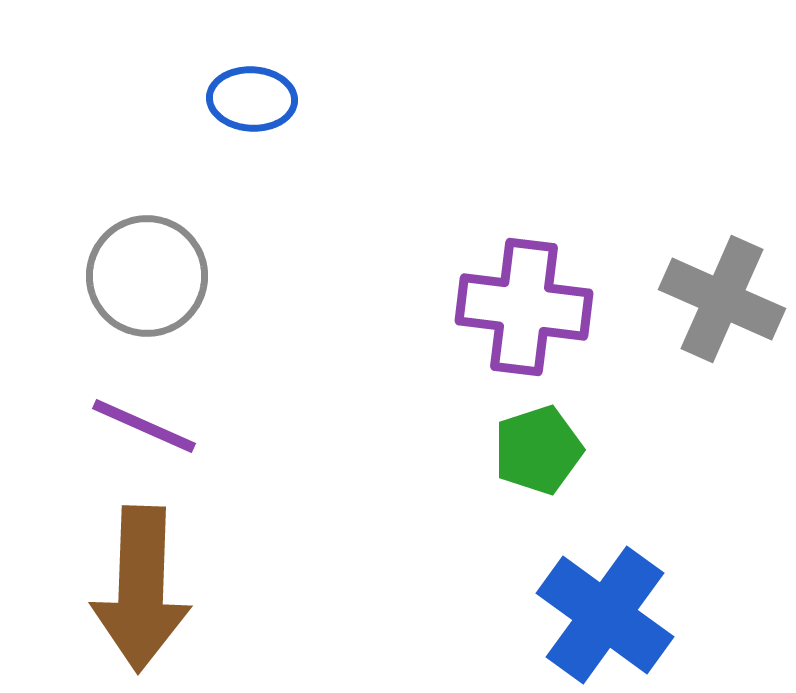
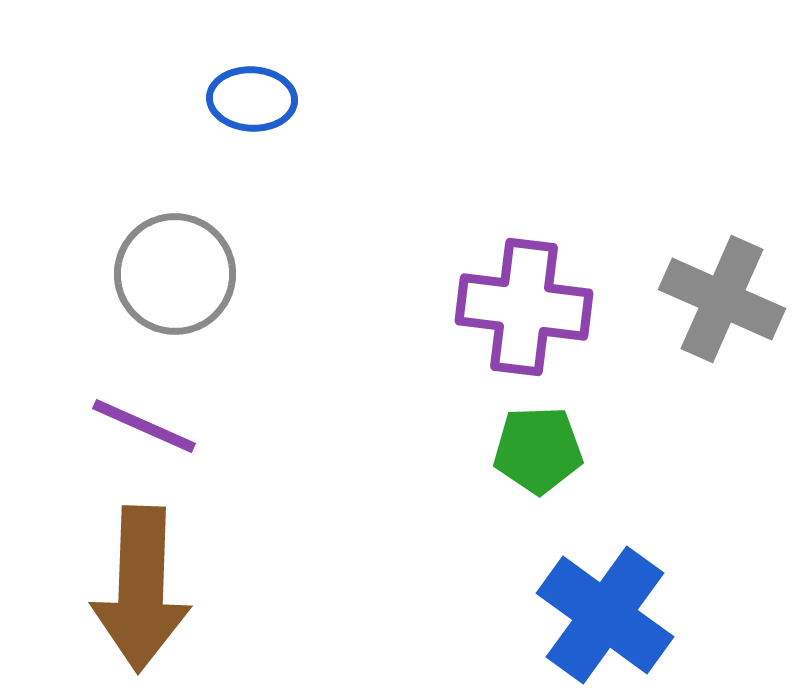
gray circle: moved 28 px right, 2 px up
green pentagon: rotated 16 degrees clockwise
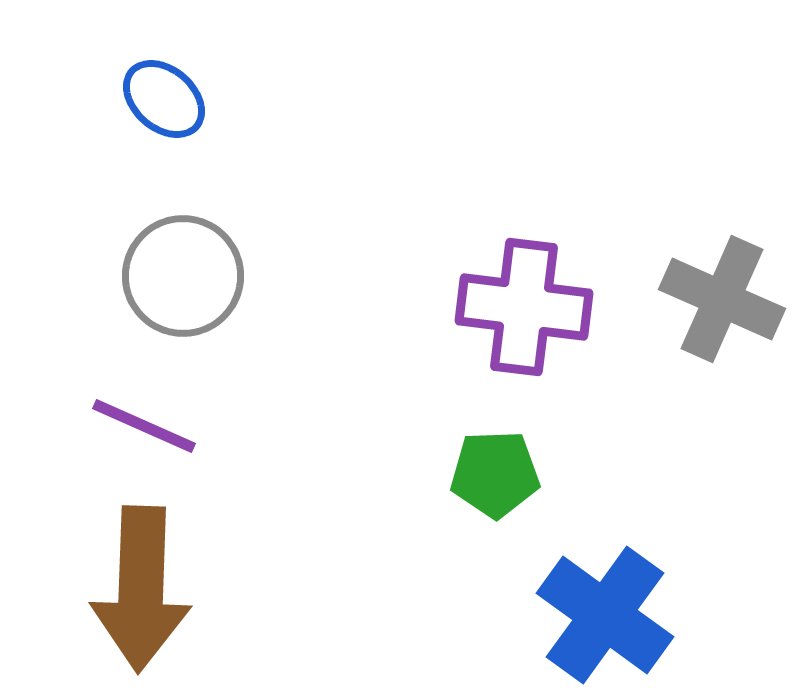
blue ellipse: moved 88 px left; rotated 38 degrees clockwise
gray circle: moved 8 px right, 2 px down
green pentagon: moved 43 px left, 24 px down
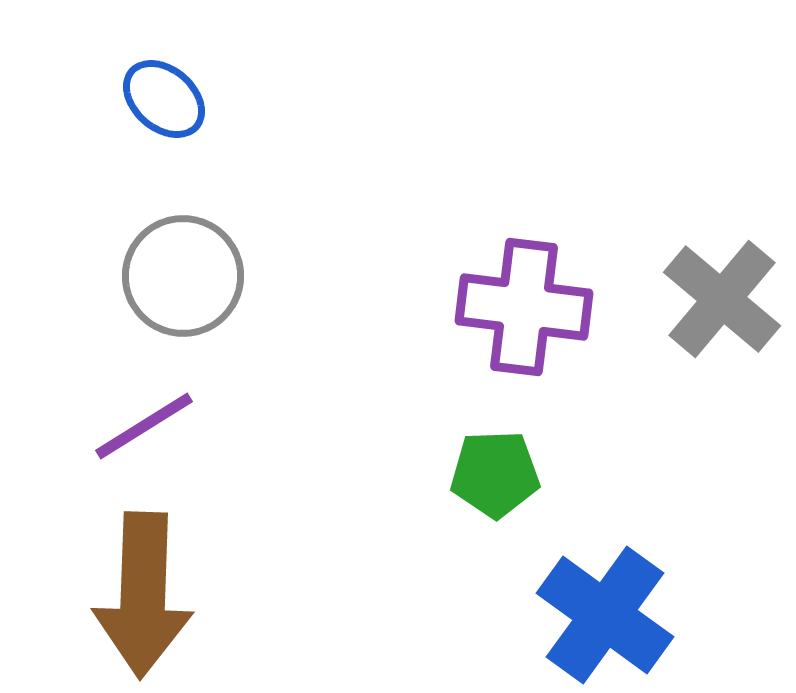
gray cross: rotated 16 degrees clockwise
purple line: rotated 56 degrees counterclockwise
brown arrow: moved 2 px right, 6 px down
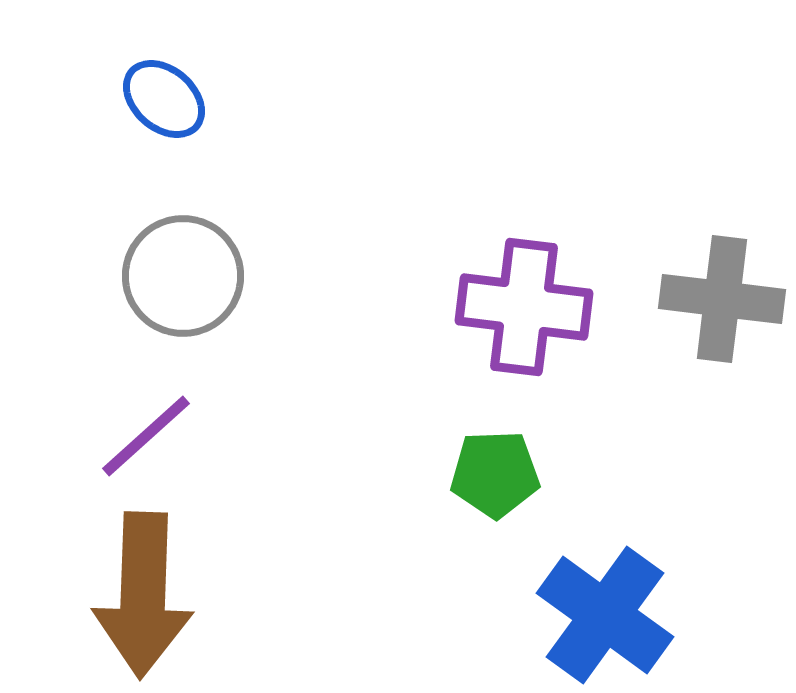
gray cross: rotated 33 degrees counterclockwise
purple line: moved 2 px right, 10 px down; rotated 10 degrees counterclockwise
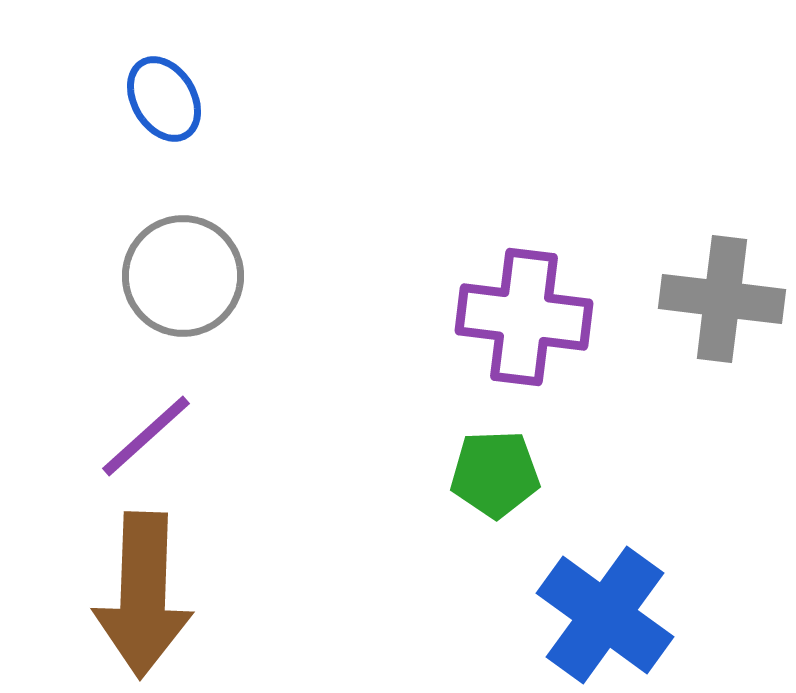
blue ellipse: rotated 18 degrees clockwise
purple cross: moved 10 px down
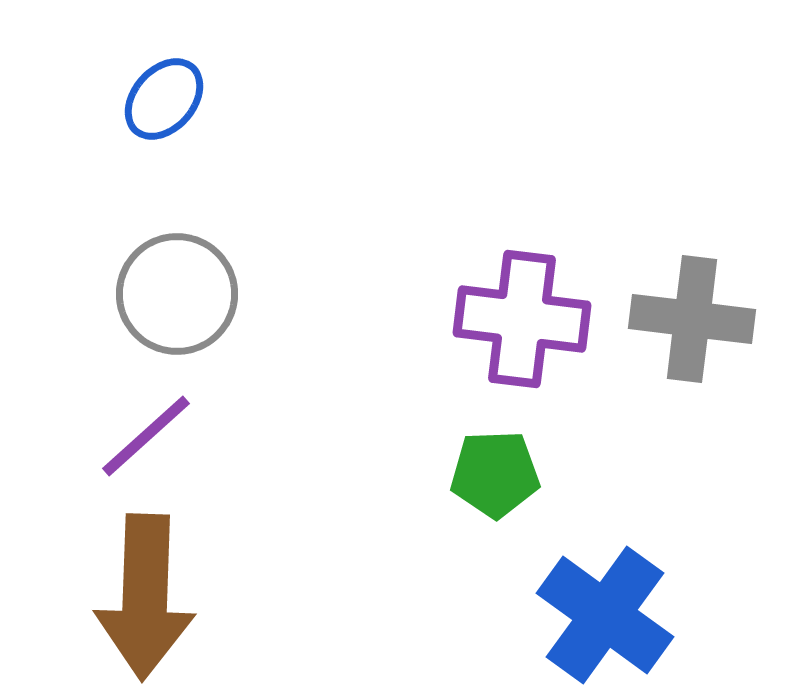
blue ellipse: rotated 72 degrees clockwise
gray circle: moved 6 px left, 18 px down
gray cross: moved 30 px left, 20 px down
purple cross: moved 2 px left, 2 px down
brown arrow: moved 2 px right, 2 px down
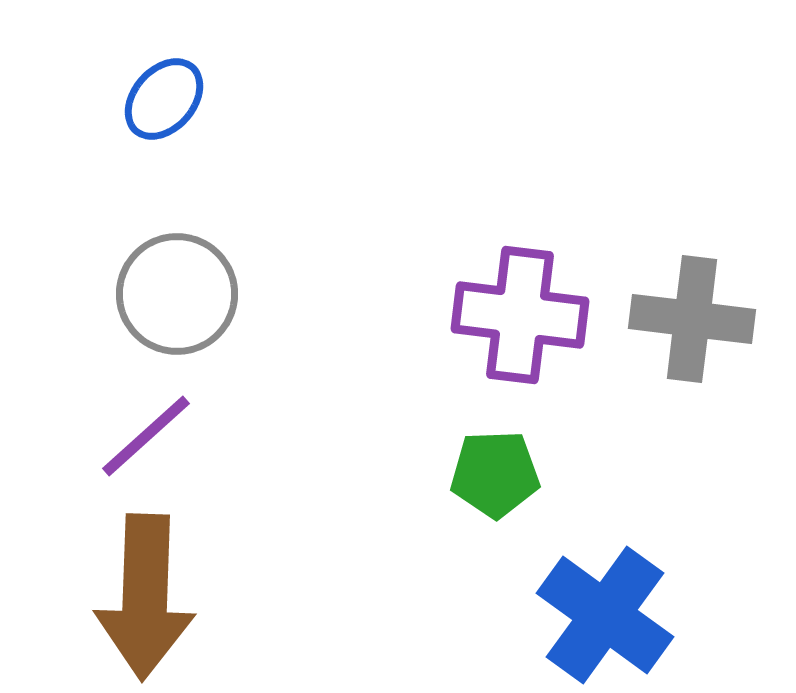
purple cross: moved 2 px left, 4 px up
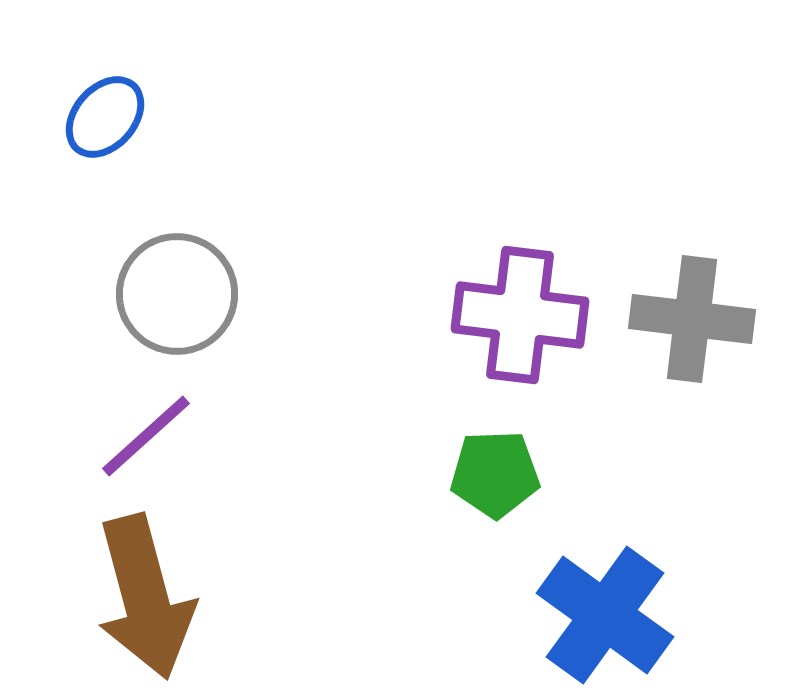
blue ellipse: moved 59 px left, 18 px down
brown arrow: rotated 17 degrees counterclockwise
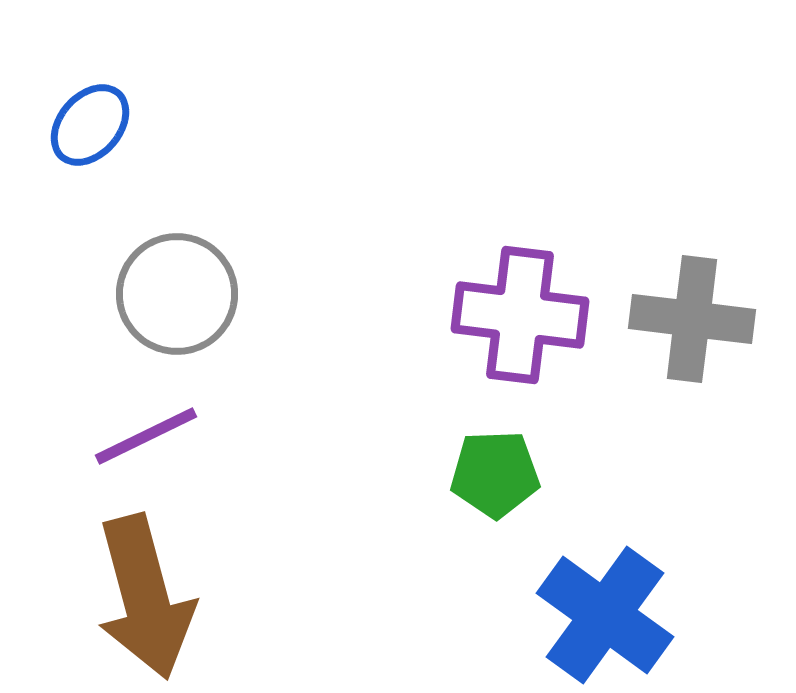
blue ellipse: moved 15 px left, 8 px down
purple line: rotated 16 degrees clockwise
